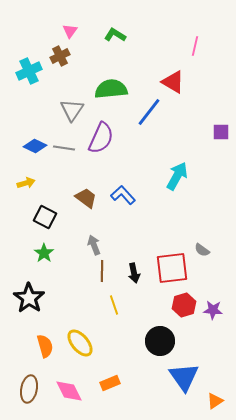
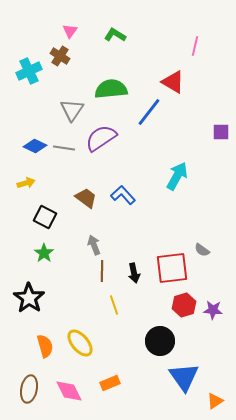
brown cross: rotated 30 degrees counterclockwise
purple semicircle: rotated 148 degrees counterclockwise
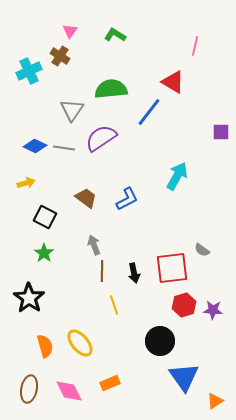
blue L-shape: moved 4 px right, 4 px down; rotated 105 degrees clockwise
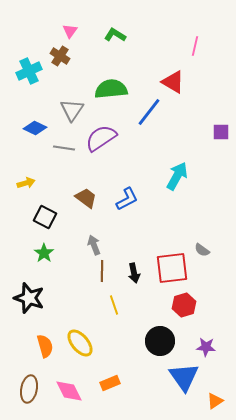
blue diamond: moved 18 px up
black star: rotated 16 degrees counterclockwise
purple star: moved 7 px left, 37 px down
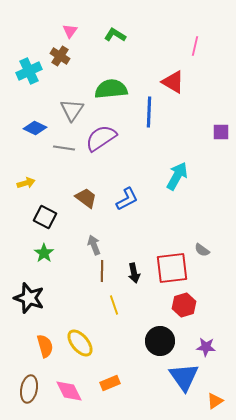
blue line: rotated 36 degrees counterclockwise
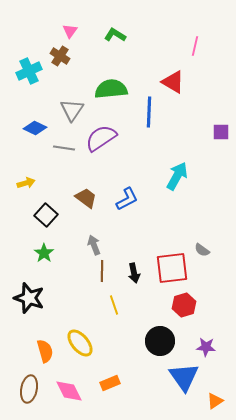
black square: moved 1 px right, 2 px up; rotated 15 degrees clockwise
orange semicircle: moved 5 px down
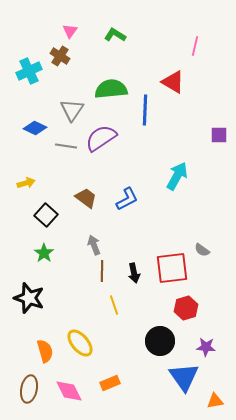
blue line: moved 4 px left, 2 px up
purple square: moved 2 px left, 3 px down
gray line: moved 2 px right, 2 px up
red hexagon: moved 2 px right, 3 px down
orange triangle: rotated 24 degrees clockwise
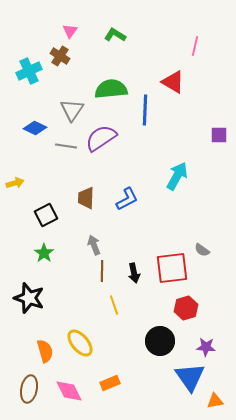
yellow arrow: moved 11 px left
brown trapezoid: rotated 125 degrees counterclockwise
black square: rotated 20 degrees clockwise
blue triangle: moved 6 px right
